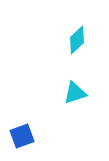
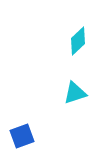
cyan diamond: moved 1 px right, 1 px down
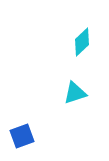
cyan diamond: moved 4 px right, 1 px down
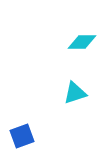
cyan diamond: rotated 44 degrees clockwise
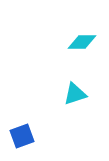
cyan triangle: moved 1 px down
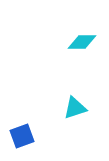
cyan triangle: moved 14 px down
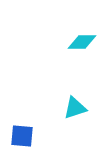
blue square: rotated 25 degrees clockwise
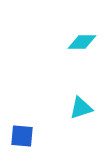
cyan triangle: moved 6 px right
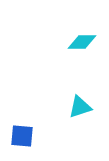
cyan triangle: moved 1 px left, 1 px up
